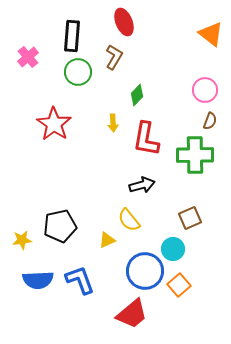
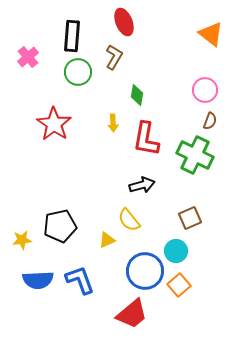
green diamond: rotated 35 degrees counterclockwise
green cross: rotated 27 degrees clockwise
cyan circle: moved 3 px right, 2 px down
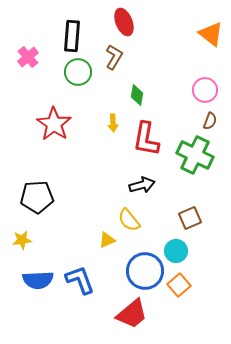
black pentagon: moved 23 px left, 29 px up; rotated 8 degrees clockwise
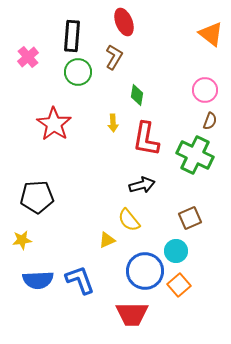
red trapezoid: rotated 40 degrees clockwise
